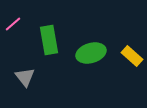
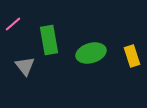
yellow rectangle: rotated 30 degrees clockwise
gray triangle: moved 11 px up
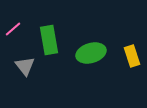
pink line: moved 5 px down
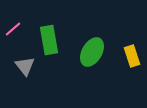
green ellipse: moved 1 px right, 1 px up; rotated 44 degrees counterclockwise
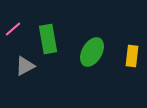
green rectangle: moved 1 px left, 1 px up
yellow rectangle: rotated 25 degrees clockwise
gray triangle: rotated 40 degrees clockwise
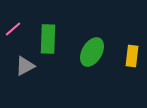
green rectangle: rotated 12 degrees clockwise
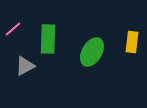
yellow rectangle: moved 14 px up
